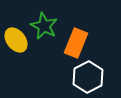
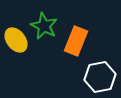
orange rectangle: moved 2 px up
white hexagon: moved 12 px right; rotated 16 degrees clockwise
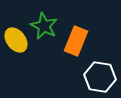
white hexagon: rotated 20 degrees clockwise
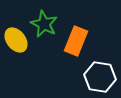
green star: moved 2 px up
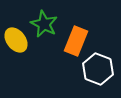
white hexagon: moved 2 px left, 8 px up; rotated 12 degrees clockwise
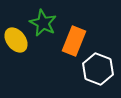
green star: moved 1 px left, 1 px up
orange rectangle: moved 2 px left
